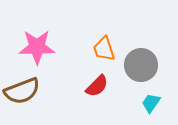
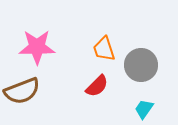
cyan trapezoid: moved 7 px left, 6 px down
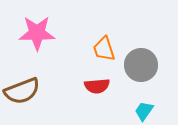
pink star: moved 14 px up
red semicircle: rotated 40 degrees clockwise
cyan trapezoid: moved 2 px down
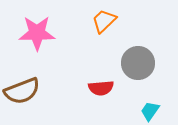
orange trapezoid: moved 28 px up; rotated 64 degrees clockwise
gray circle: moved 3 px left, 2 px up
red semicircle: moved 4 px right, 2 px down
cyan trapezoid: moved 6 px right
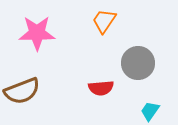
orange trapezoid: rotated 12 degrees counterclockwise
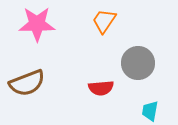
pink star: moved 9 px up
brown semicircle: moved 5 px right, 8 px up
cyan trapezoid: rotated 25 degrees counterclockwise
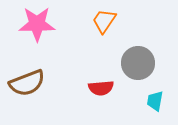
cyan trapezoid: moved 5 px right, 10 px up
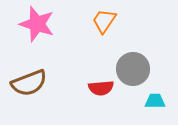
pink star: rotated 18 degrees clockwise
gray circle: moved 5 px left, 6 px down
brown semicircle: moved 2 px right
cyan trapezoid: rotated 80 degrees clockwise
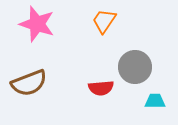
gray circle: moved 2 px right, 2 px up
